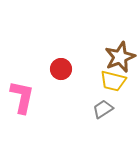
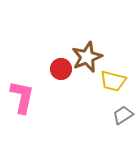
brown star: moved 33 px left
gray trapezoid: moved 20 px right, 6 px down
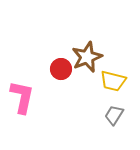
gray trapezoid: moved 9 px left; rotated 25 degrees counterclockwise
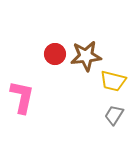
brown star: moved 1 px left, 1 px up; rotated 16 degrees clockwise
red circle: moved 6 px left, 15 px up
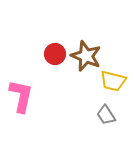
brown star: rotated 28 degrees clockwise
pink L-shape: moved 1 px left, 1 px up
gray trapezoid: moved 8 px left; rotated 65 degrees counterclockwise
